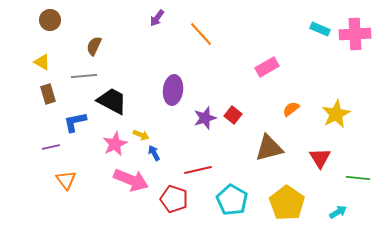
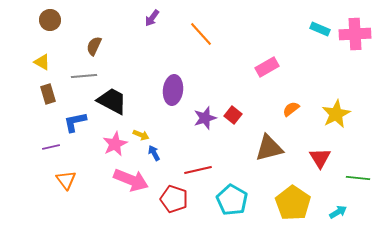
purple arrow: moved 5 px left
yellow pentagon: moved 6 px right
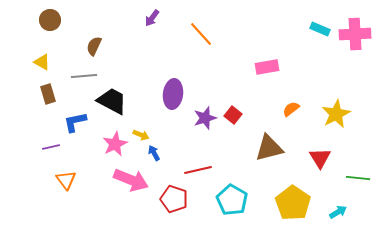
pink rectangle: rotated 20 degrees clockwise
purple ellipse: moved 4 px down
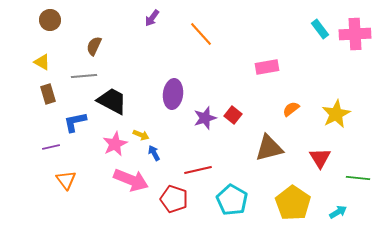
cyan rectangle: rotated 30 degrees clockwise
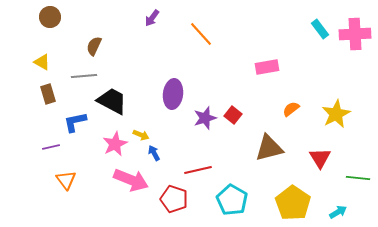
brown circle: moved 3 px up
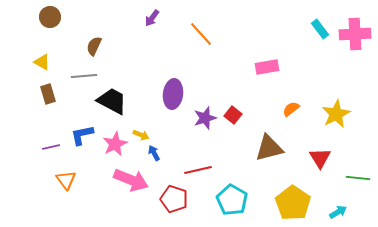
blue L-shape: moved 7 px right, 13 px down
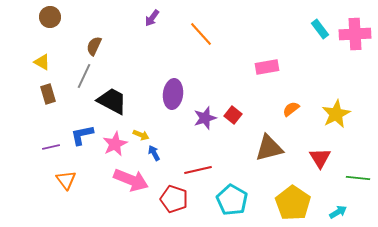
gray line: rotated 60 degrees counterclockwise
